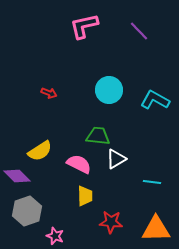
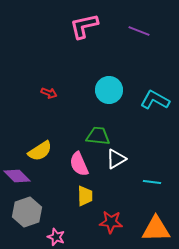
purple line: rotated 25 degrees counterclockwise
pink semicircle: rotated 140 degrees counterclockwise
gray hexagon: moved 1 px down
pink star: moved 1 px right, 1 px down
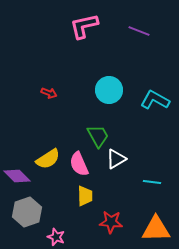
green trapezoid: rotated 55 degrees clockwise
yellow semicircle: moved 8 px right, 8 px down
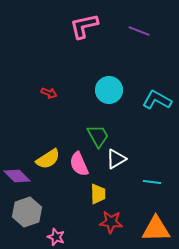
cyan L-shape: moved 2 px right
yellow trapezoid: moved 13 px right, 2 px up
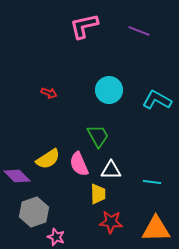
white triangle: moved 5 px left, 11 px down; rotated 30 degrees clockwise
gray hexagon: moved 7 px right
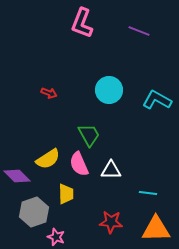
pink L-shape: moved 2 px left, 3 px up; rotated 56 degrees counterclockwise
green trapezoid: moved 9 px left, 1 px up
cyan line: moved 4 px left, 11 px down
yellow trapezoid: moved 32 px left
